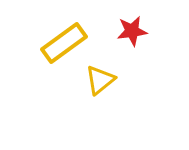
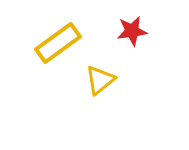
yellow rectangle: moved 6 px left
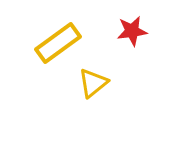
yellow triangle: moved 7 px left, 3 px down
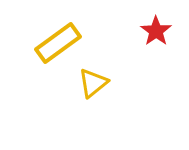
red star: moved 24 px right; rotated 28 degrees counterclockwise
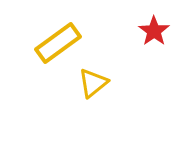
red star: moved 2 px left
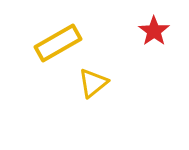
yellow rectangle: rotated 6 degrees clockwise
